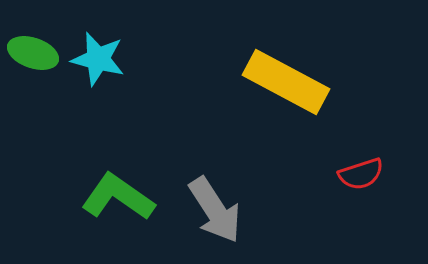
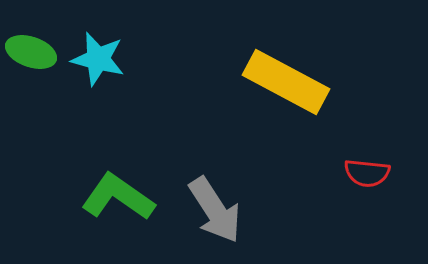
green ellipse: moved 2 px left, 1 px up
red semicircle: moved 6 px right, 1 px up; rotated 24 degrees clockwise
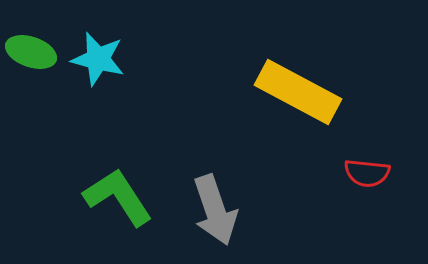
yellow rectangle: moved 12 px right, 10 px down
green L-shape: rotated 22 degrees clockwise
gray arrow: rotated 14 degrees clockwise
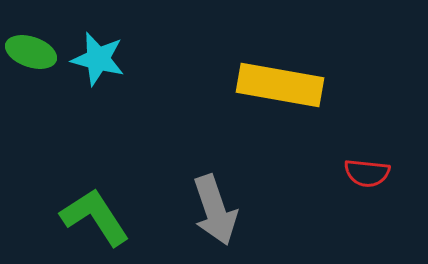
yellow rectangle: moved 18 px left, 7 px up; rotated 18 degrees counterclockwise
green L-shape: moved 23 px left, 20 px down
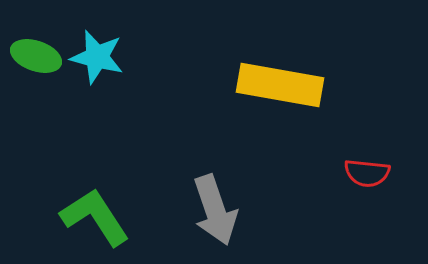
green ellipse: moved 5 px right, 4 px down
cyan star: moved 1 px left, 2 px up
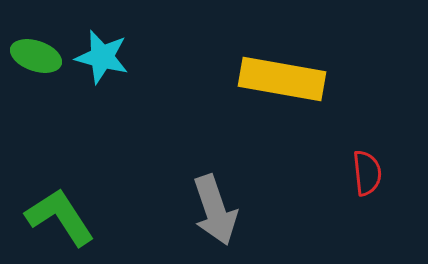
cyan star: moved 5 px right
yellow rectangle: moved 2 px right, 6 px up
red semicircle: rotated 102 degrees counterclockwise
green L-shape: moved 35 px left
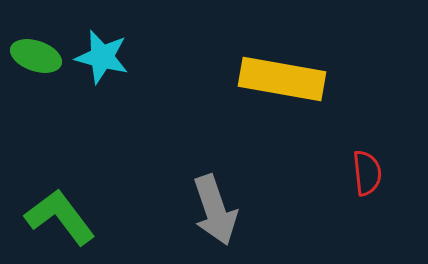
green L-shape: rotated 4 degrees counterclockwise
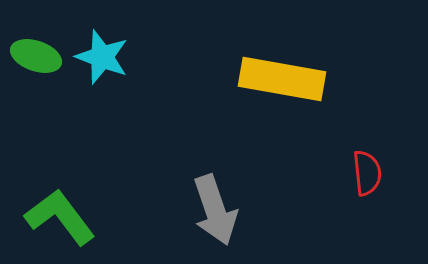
cyan star: rotated 6 degrees clockwise
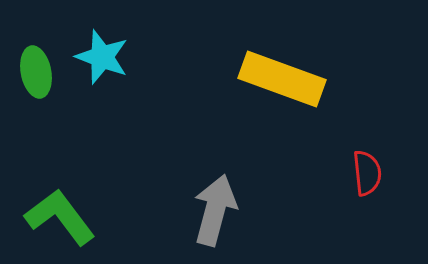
green ellipse: moved 16 px down; rotated 60 degrees clockwise
yellow rectangle: rotated 10 degrees clockwise
gray arrow: rotated 146 degrees counterclockwise
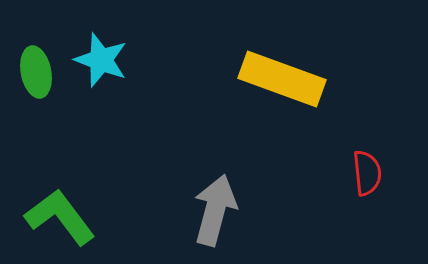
cyan star: moved 1 px left, 3 px down
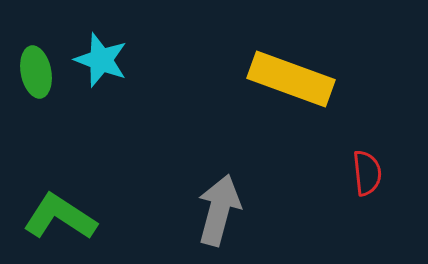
yellow rectangle: moved 9 px right
gray arrow: moved 4 px right
green L-shape: rotated 20 degrees counterclockwise
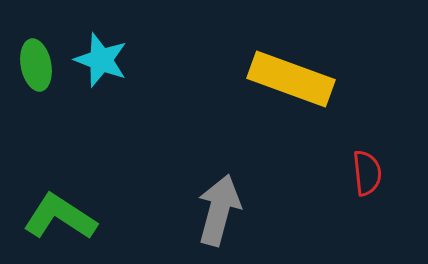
green ellipse: moved 7 px up
